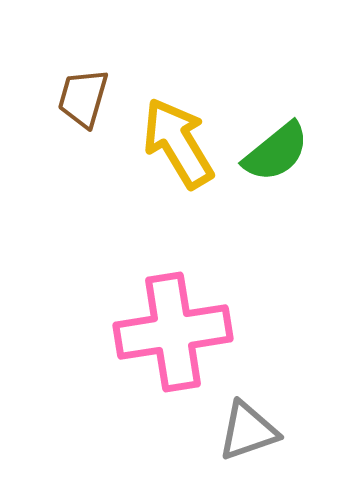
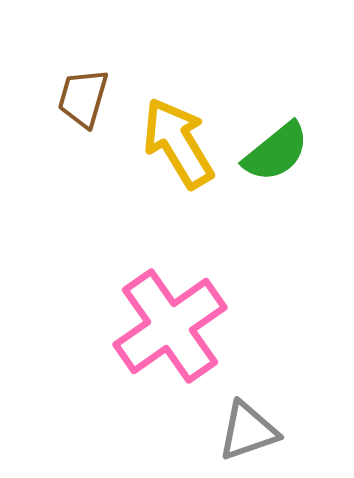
pink cross: moved 3 px left, 6 px up; rotated 26 degrees counterclockwise
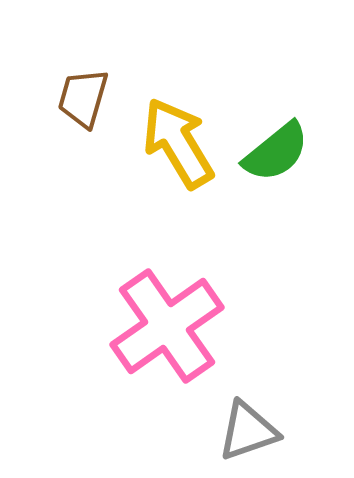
pink cross: moved 3 px left
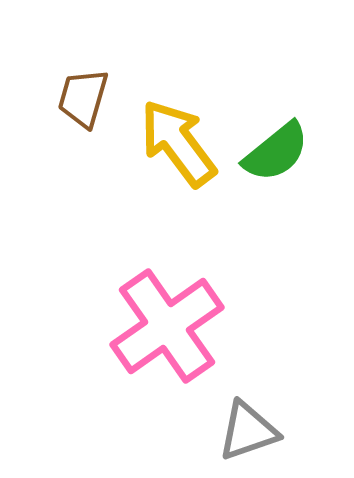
yellow arrow: rotated 6 degrees counterclockwise
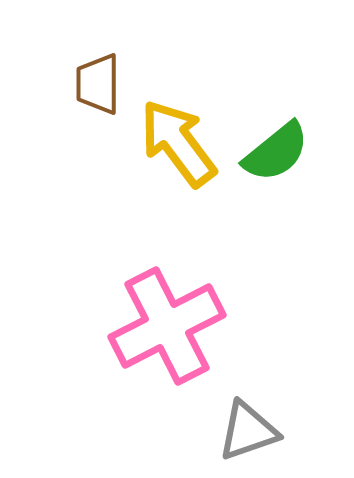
brown trapezoid: moved 15 px right, 14 px up; rotated 16 degrees counterclockwise
pink cross: rotated 8 degrees clockwise
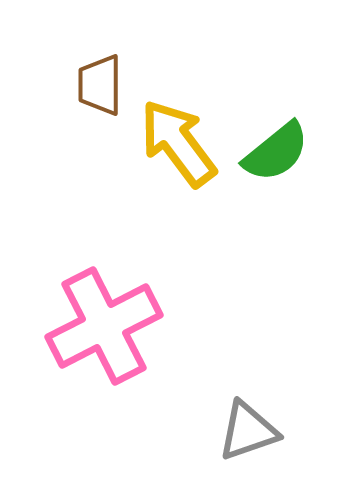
brown trapezoid: moved 2 px right, 1 px down
pink cross: moved 63 px left
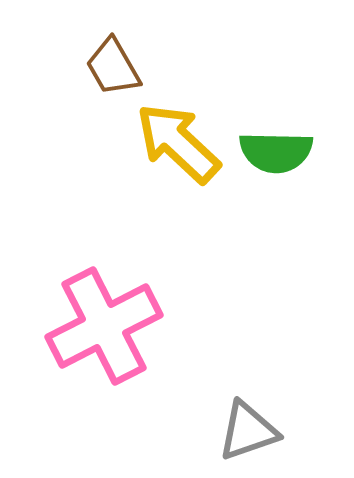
brown trapezoid: moved 13 px right, 18 px up; rotated 30 degrees counterclockwise
yellow arrow: rotated 10 degrees counterclockwise
green semicircle: rotated 40 degrees clockwise
